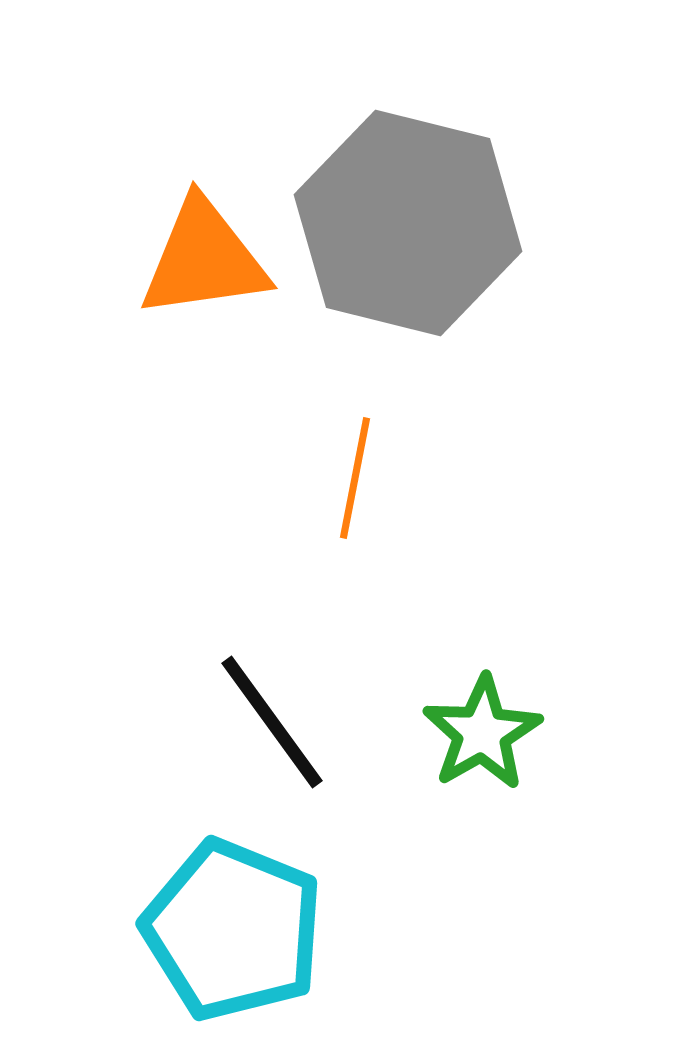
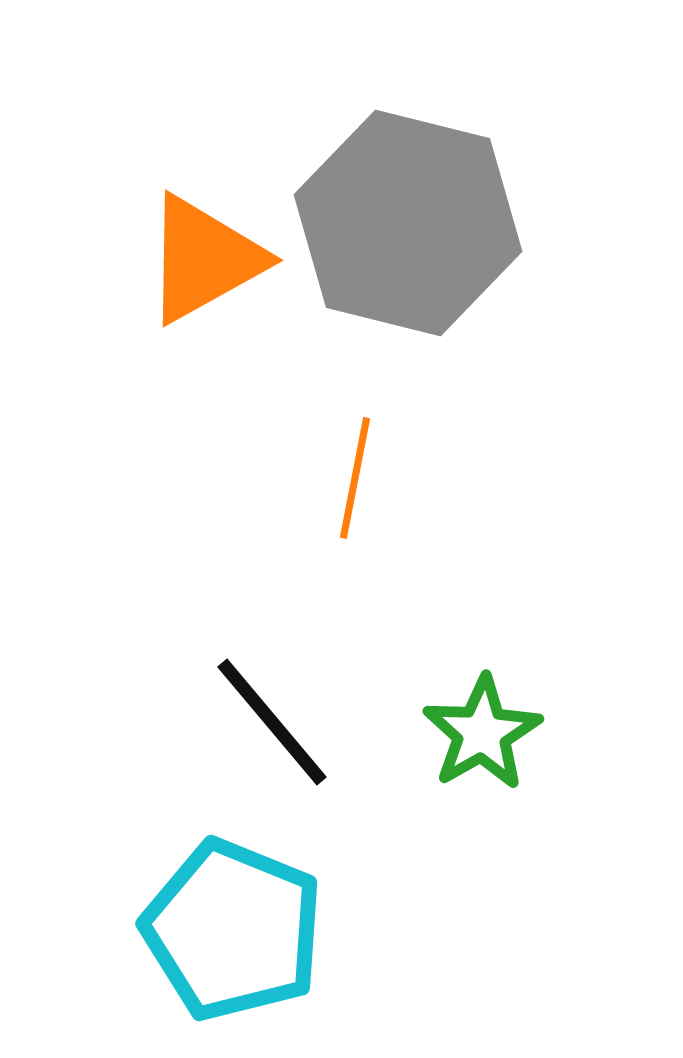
orange triangle: rotated 21 degrees counterclockwise
black line: rotated 4 degrees counterclockwise
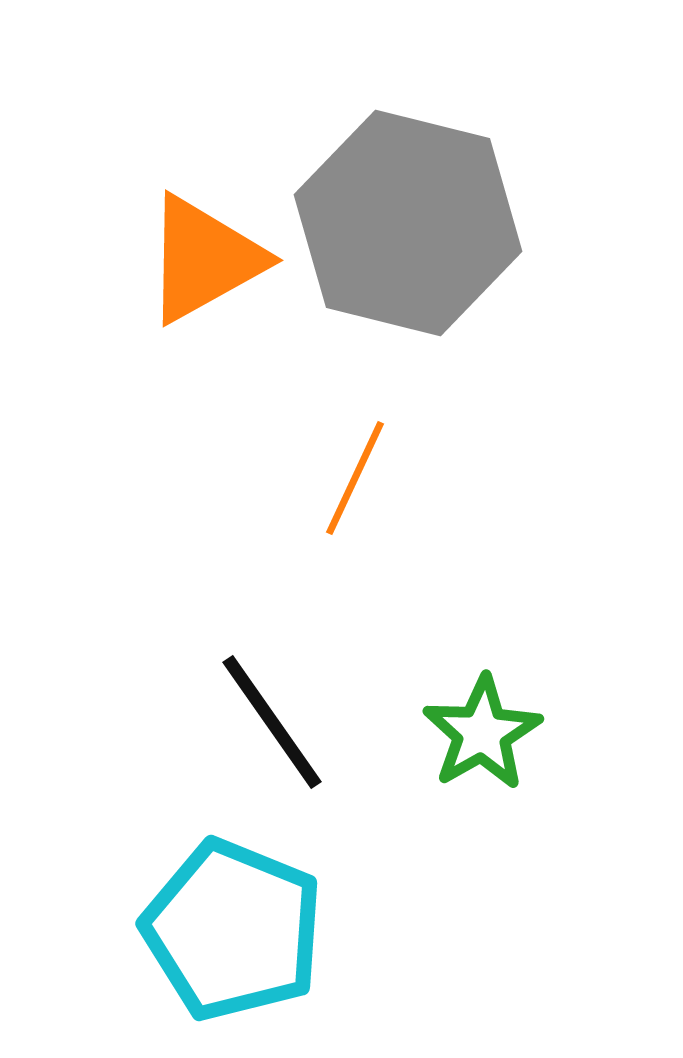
orange line: rotated 14 degrees clockwise
black line: rotated 5 degrees clockwise
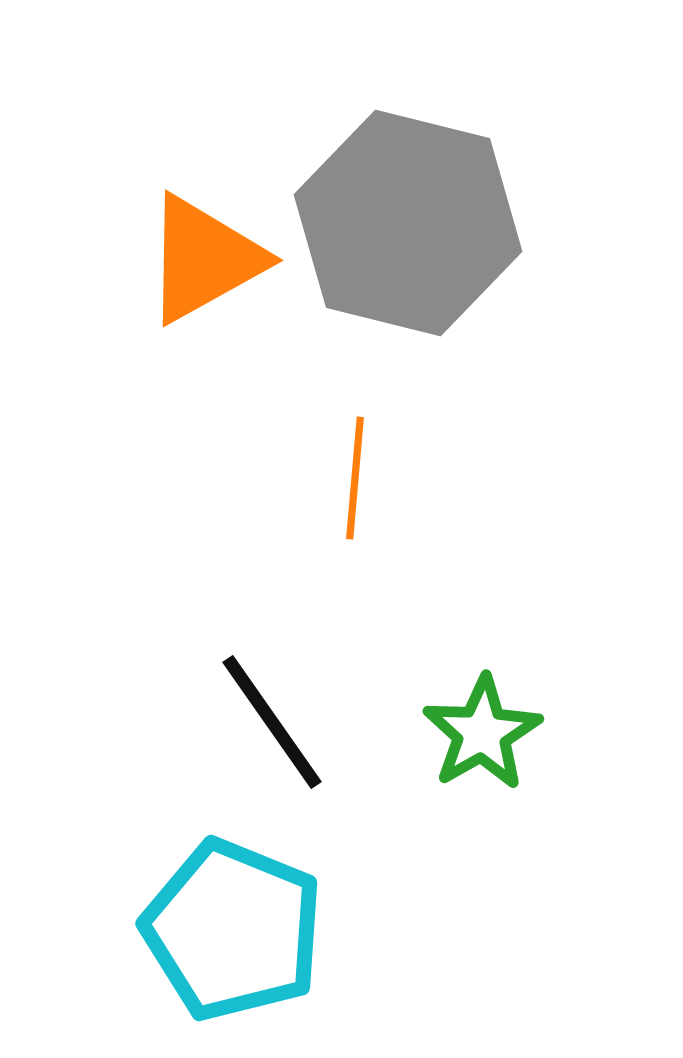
orange line: rotated 20 degrees counterclockwise
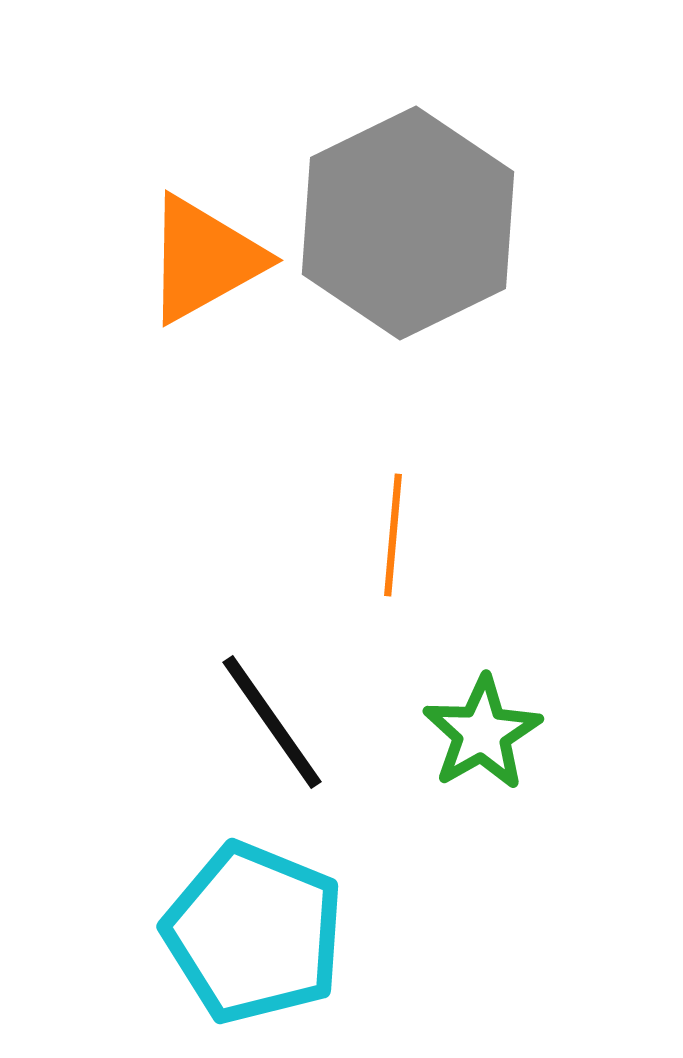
gray hexagon: rotated 20 degrees clockwise
orange line: moved 38 px right, 57 px down
cyan pentagon: moved 21 px right, 3 px down
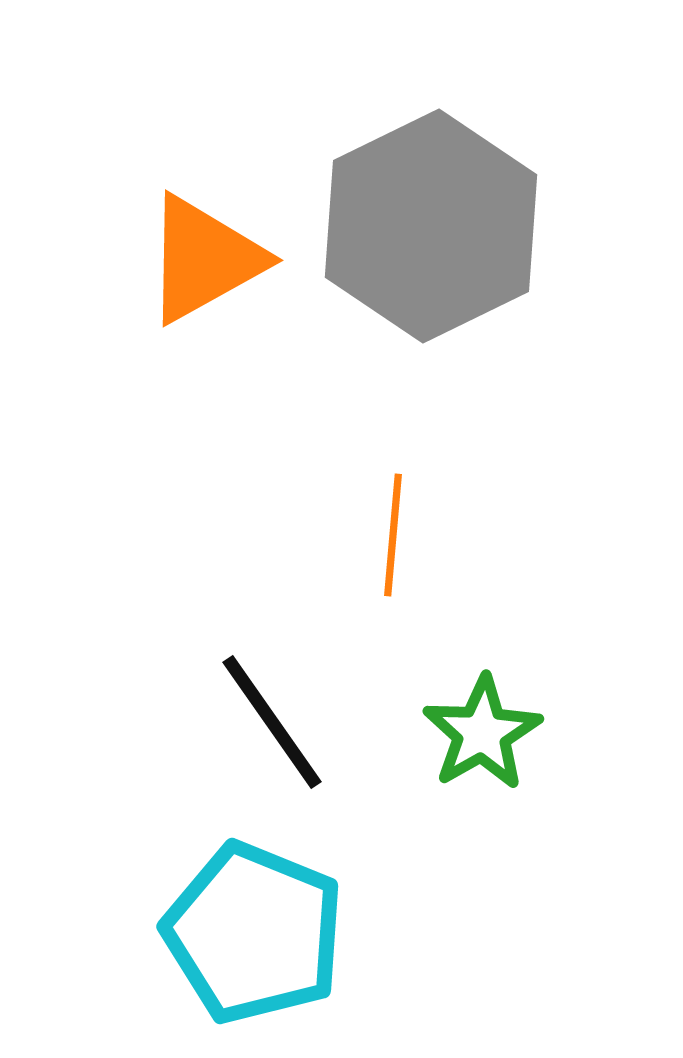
gray hexagon: moved 23 px right, 3 px down
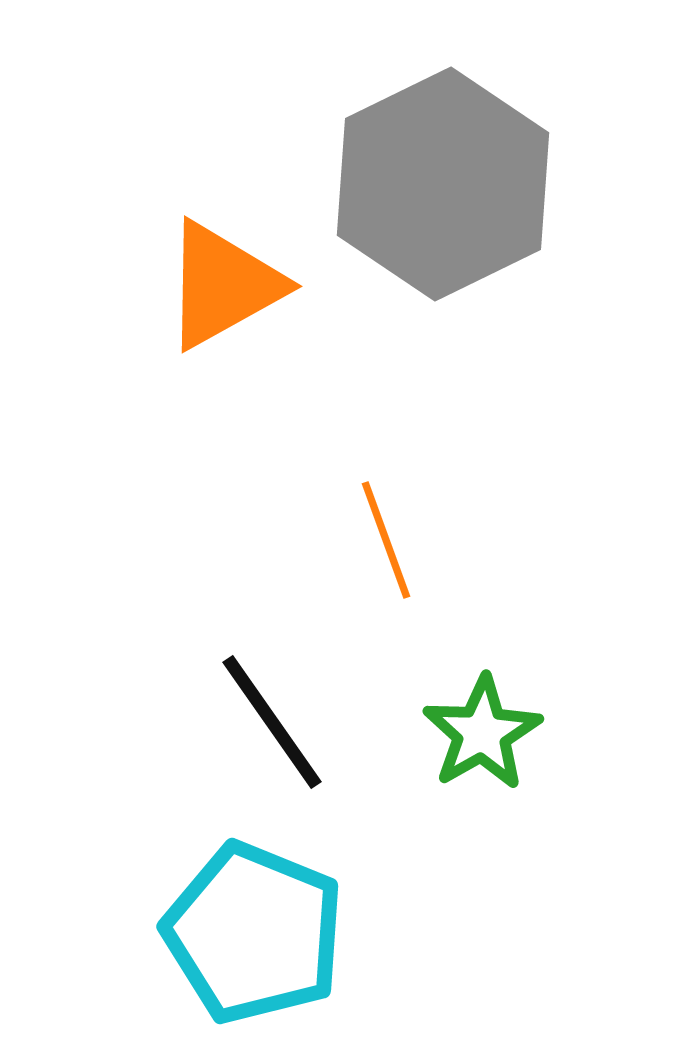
gray hexagon: moved 12 px right, 42 px up
orange triangle: moved 19 px right, 26 px down
orange line: moved 7 px left, 5 px down; rotated 25 degrees counterclockwise
